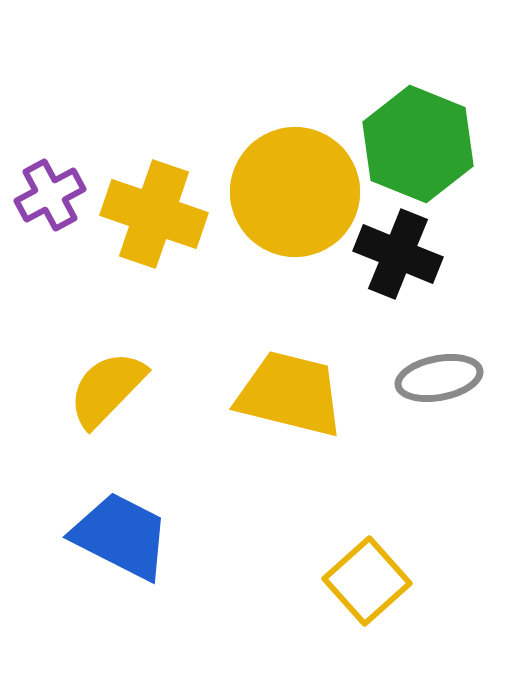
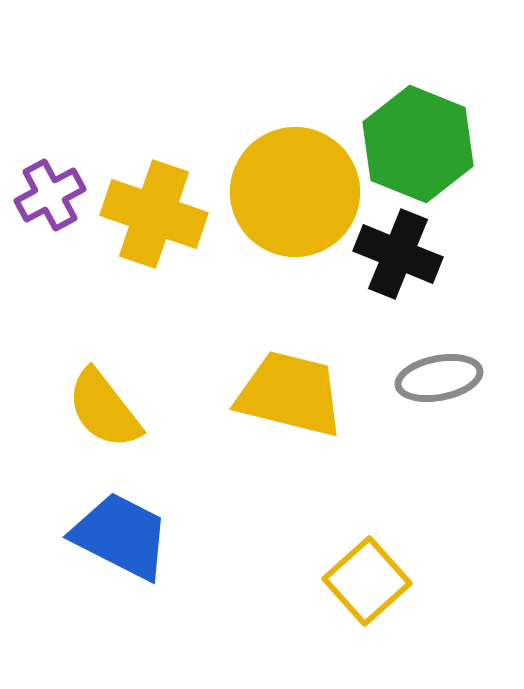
yellow semicircle: moved 3 px left, 20 px down; rotated 82 degrees counterclockwise
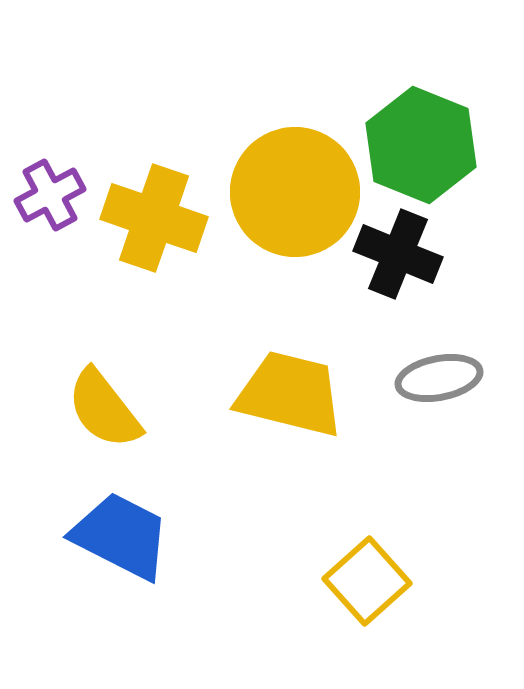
green hexagon: moved 3 px right, 1 px down
yellow cross: moved 4 px down
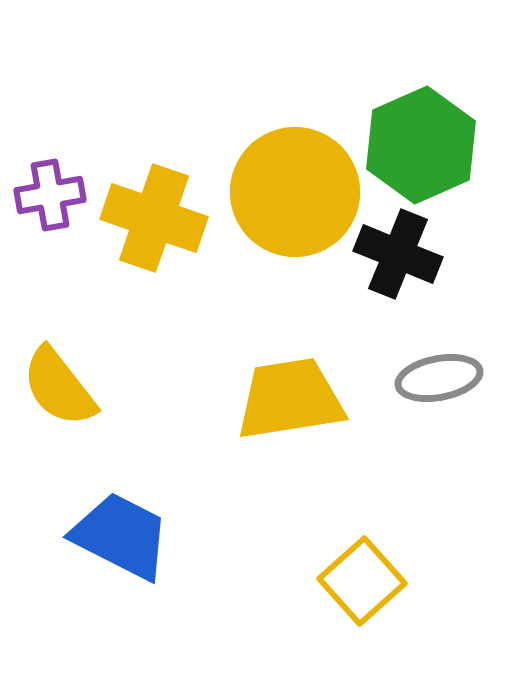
green hexagon: rotated 14 degrees clockwise
purple cross: rotated 18 degrees clockwise
yellow trapezoid: moved 5 px down; rotated 23 degrees counterclockwise
yellow semicircle: moved 45 px left, 22 px up
yellow square: moved 5 px left
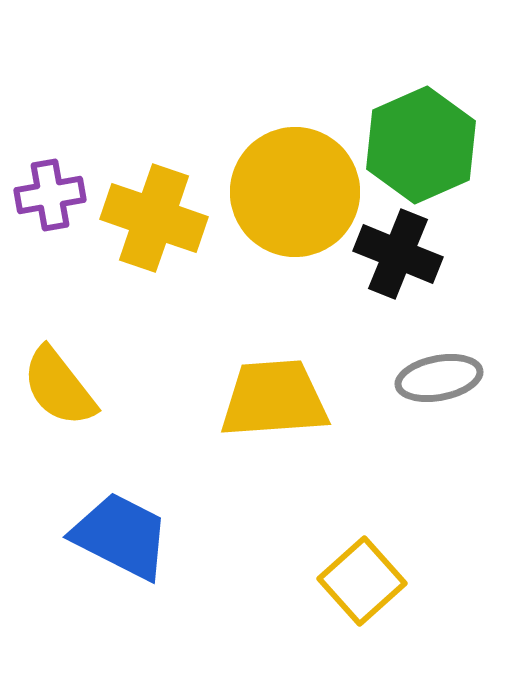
yellow trapezoid: moved 16 px left; rotated 5 degrees clockwise
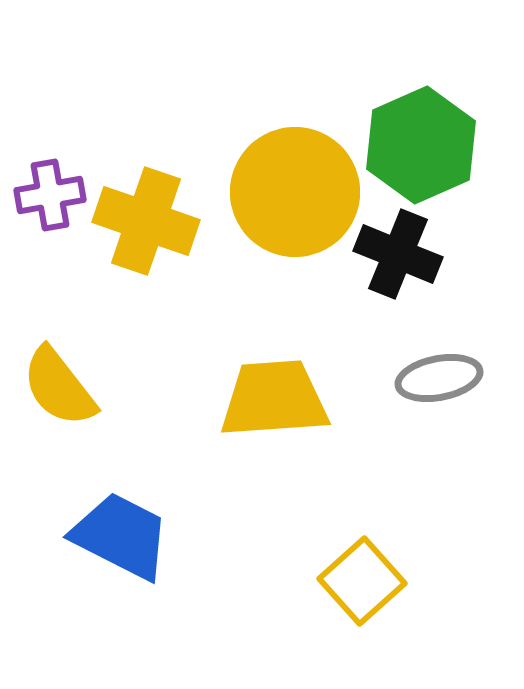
yellow cross: moved 8 px left, 3 px down
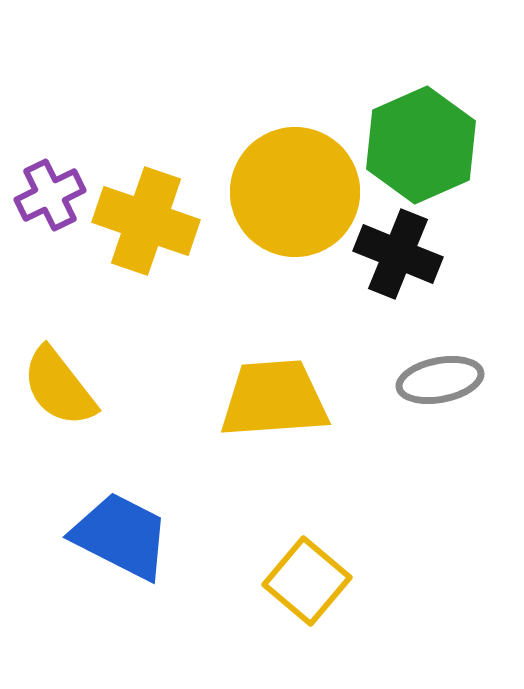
purple cross: rotated 16 degrees counterclockwise
gray ellipse: moved 1 px right, 2 px down
yellow square: moved 55 px left; rotated 8 degrees counterclockwise
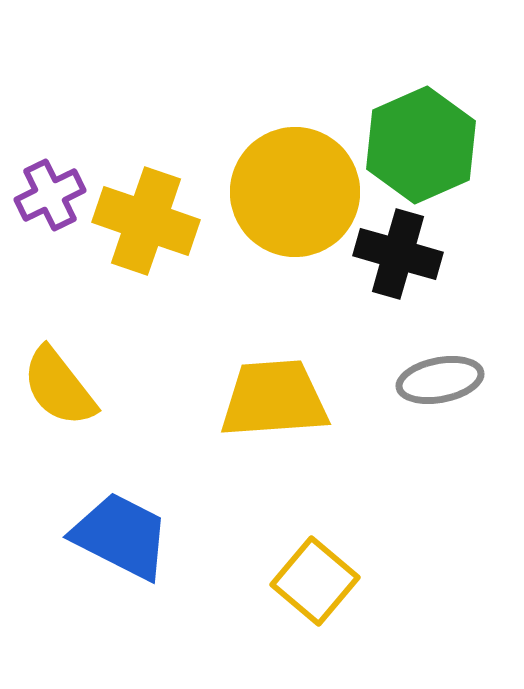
black cross: rotated 6 degrees counterclockwise
yellow square: moved 8 px right
